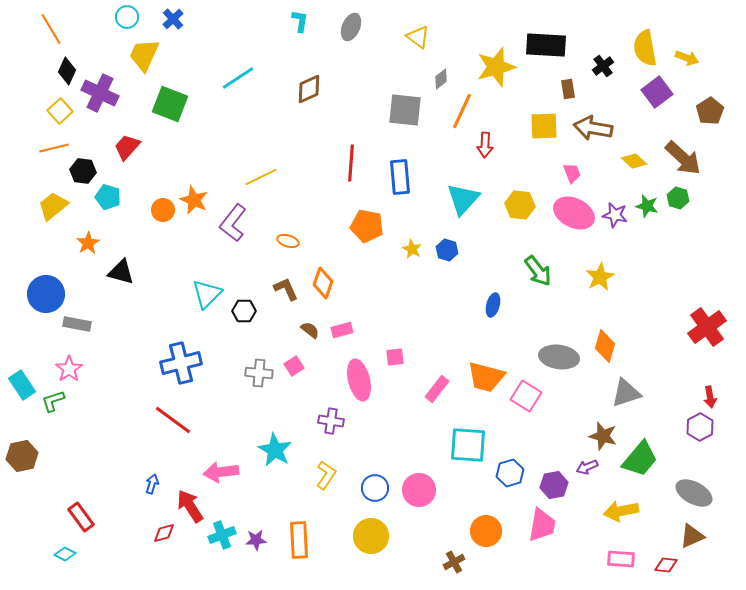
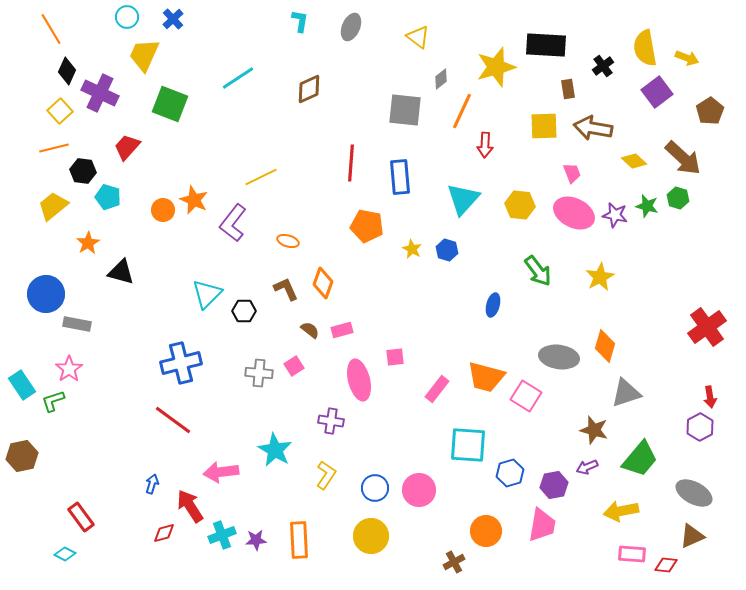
brown star at (603, 436): moved 9 px left, 6 px up
pink rectangle at (621, 559): moved 11 px right, 5 px up
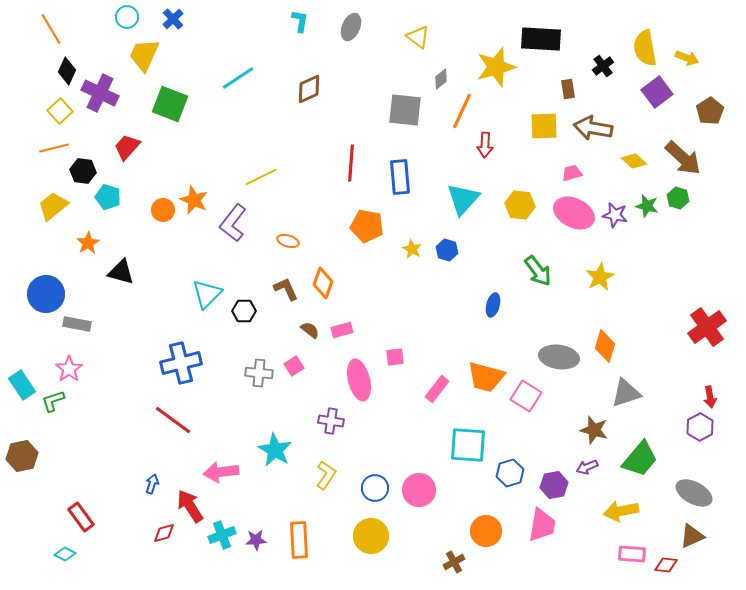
black rectangle at (546, 45): moved 5 px left, 6 px up
pink trapezoid at (572, 173): rotated 85 degrees counterclockwise
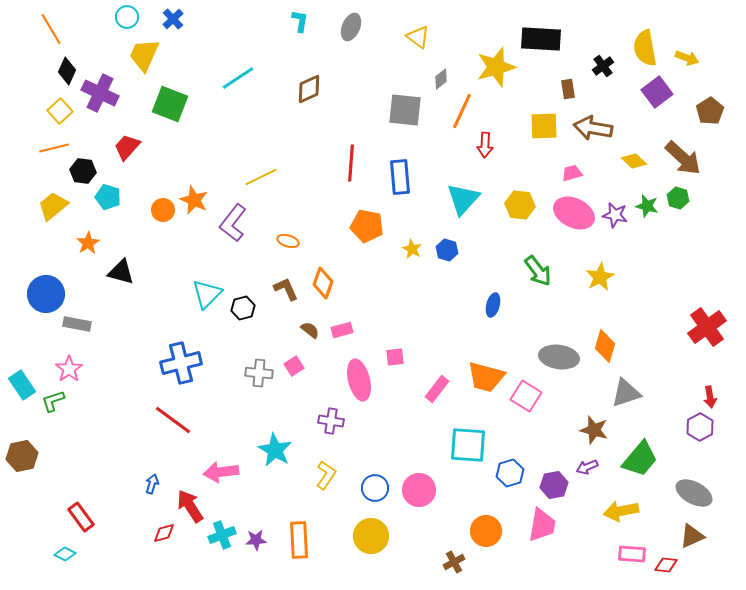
black hexagon at (244, 311): moved 1 px left, 3 px up; rotated 15 degrees counterclockwise
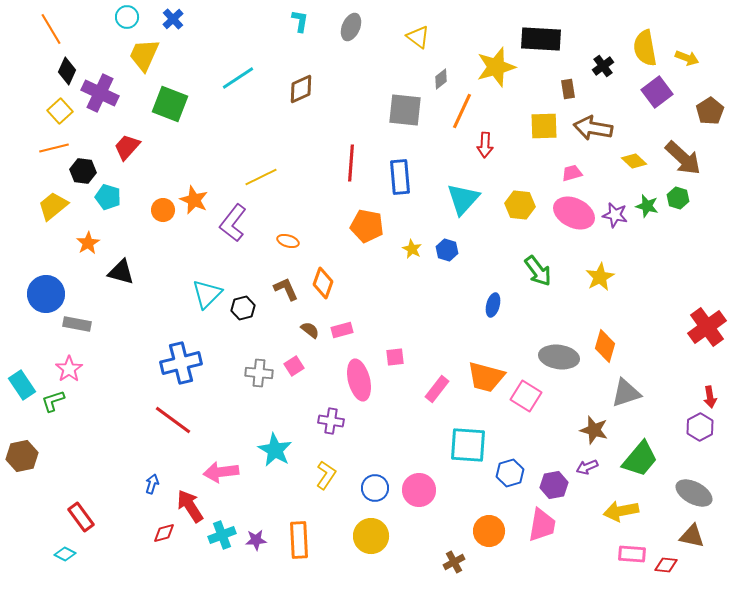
brown diamond at (309, 89): moved 8 px left
orange circle at (486, 531): moved 3 px right
brown triangle at (692, 536): rotated 36 degrees clockwise
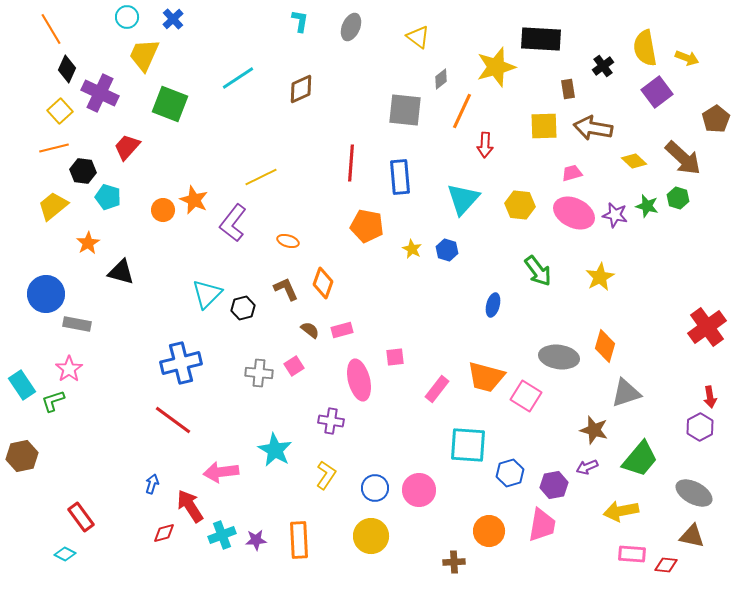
black diamond at (67, 71): moved 2 px up
brown pentagon at (710, 111): moved 6 px right, 8 px down
brown cross at (454, 562): rotated 25 degrees clockwise
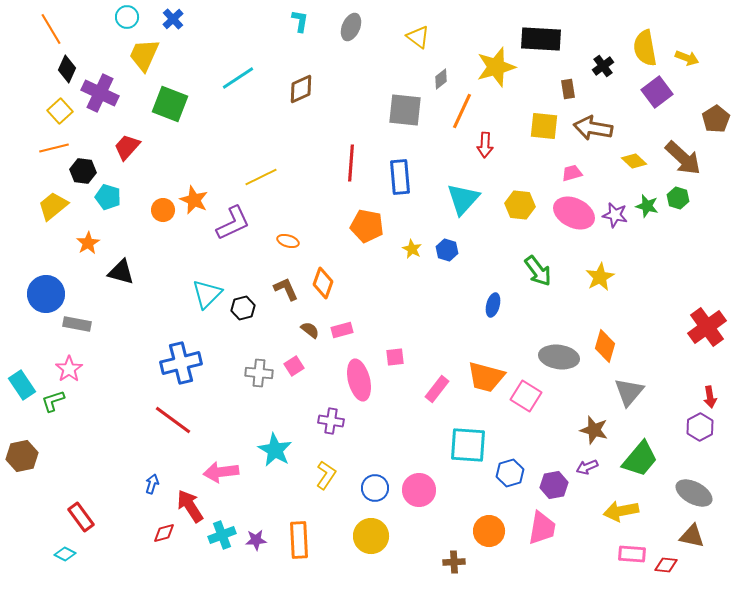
yellow square at (544, 126): rotated 8 degrees clockwise
purple L-shape at (233, 223): rotated 153 degrees counterclockwise
gray triangle at (626, 393): moved 3 px right, 1 px up; rotated 32 degrees counterclockwise
pink trapezoid at (542, 525): moved 3 px down
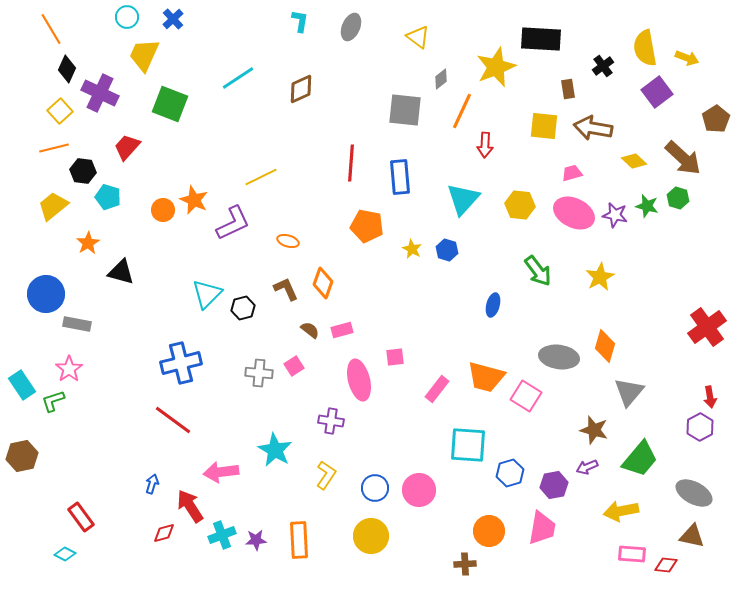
yellow star at (496, 67): rotated 6 degrees counterclockwise
brown cross at (454, 562): moved 11 px right, 2 px down
